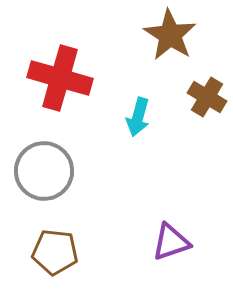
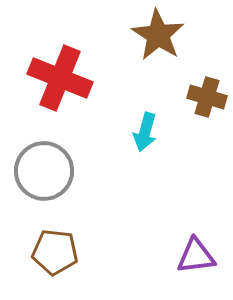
brown star: moved 12 px left
red cross: rotated 6 degrees clockwise
brown cross: rotated 15 degrees counterclockwise
cyan arrow: moved 7 px right, 15 px down
purple triangle: moved 25 px right, 14 px down; rotated 12 degrees clockwise
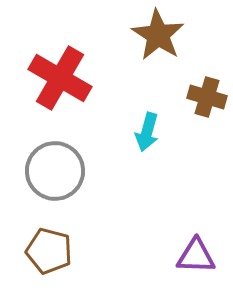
red cross: rotated 8 degrees clockwise
cyan arrow: moved 2 px right
gray circle: moved 11 px right
brown pentagon: moved 6 px left, 1 px up; rotated 9 degrees clockwise
purple triangle: rotated 9 degrees clockwise
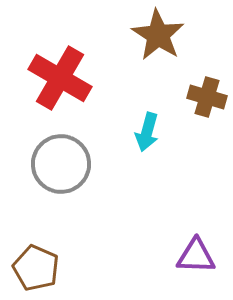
gray circle: moved 6 px right, 7 px up
brown pentagon: moved 13 px left, 17 px down; rotated 9 degrees clockwise
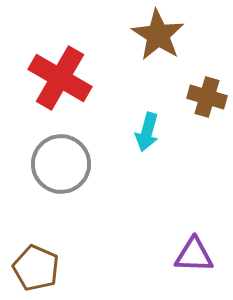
purple triangle: moved 2 px left, 1 px up
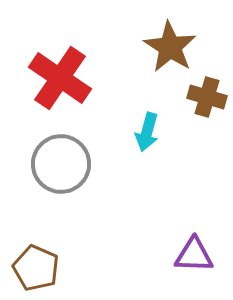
brown star: moved 12 px right, 12 px down
red cross: rotated 4 degrees clockwise
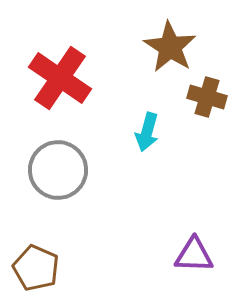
gray circle: moved 3 px left, 6 px down
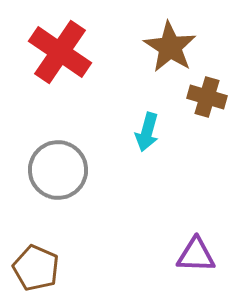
red cross: moved 26 px up
purple triangle: moved 2 px right
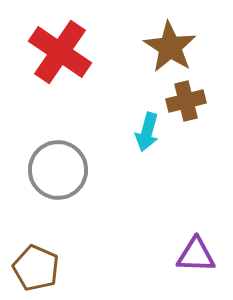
brown cross: moved 21 px left, 4 px down; rotated 30 degrees counterclockwise
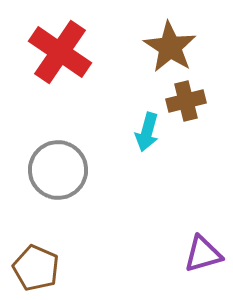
purple triangle: moved 7 px right, 1 px up; rotated 18 degrees counterclockwise
